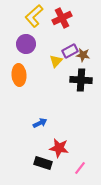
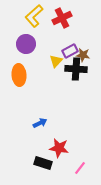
black cross: moved 5 px left, 11 px up
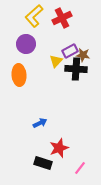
red star: rotated 30 degrees counterclockwise
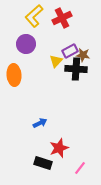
orange ellipse: moved 5 px left
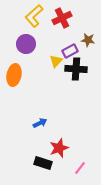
brown star: moved 5 px right, 15 px up
orange ellipse: rotated 15 degrees clockwise
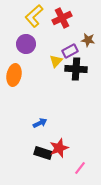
black rectangle: moved 10 px up
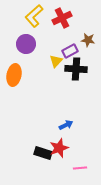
blue arrow: moved 26 px right, 2 px down
pink line: rotated 48 degrees clockwise
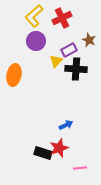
brown star: moved 1 px right; rotated 16 degrees clockwise
purple circle: moved 10 px right, 3 px up
purple rectangle: moved 1 px left, 1 px up
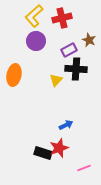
red cross: rotated 12 degrees clockwise
yellow triangle: moved 19 px down
pink line: moved 4 px right; rotated 16 degrees counterclockwise
